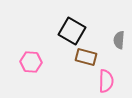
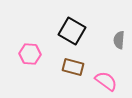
brown rectangle: moved 13 px left, 10 px down
pink hexagon: moved 1 px left, 8 px up
pink semicircle: rotated 55 degrees counterclockwise
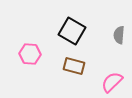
gray semicircle: moved 5 px up
brown rectangle: moved 1 px right, 1 px up
pink semicircle: moved 6 px right, 1 px down; rotated 80 degrees counterclockwise
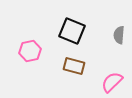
black square: rotated 8 degrees counterclockwise
pink hexagon: moved 3 px up; rotated 15 degrees counterclockwise
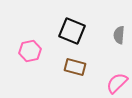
brown rectangle: moved 1 px right, 1 px down
pink semicircle: moved 5 px right, 1 px down
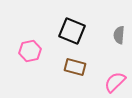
pink semicircle: moved 2 px left, 1 px up
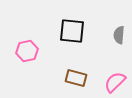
black square: rotated 16 degrees counterclockwise
pink hexagon: moved 3 px left
brown rectangle: moved 1 px right, 11 px down
